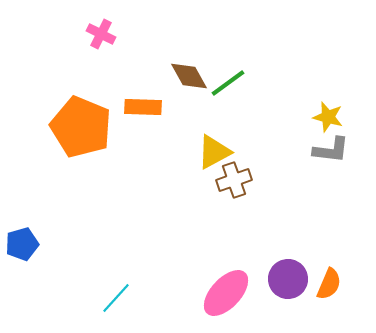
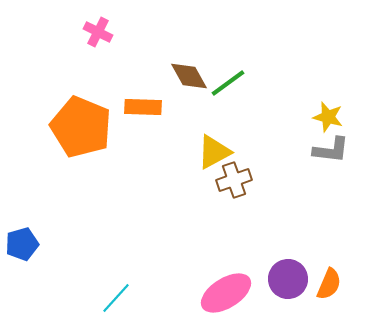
pink cross: moved 3 px left, 2 px up
pink ellipse: rotated 15 degrees clockwise
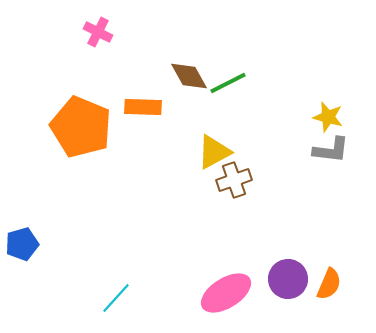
green line: rotated 9 degrees clockwise
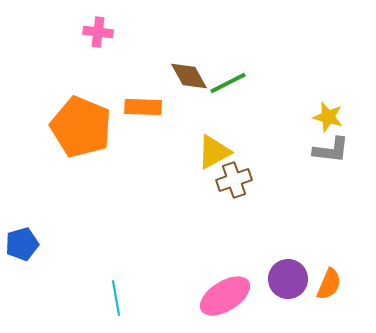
pink cross: rotated 20 degrees counterclockwise
pink ellipse: moved 1 px left, 3 px down
cyan line: rotated 52 degrees counterclockwise
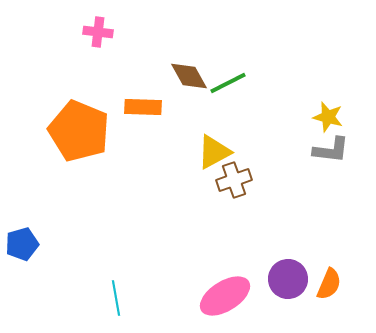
orange pentagon: moved 2 px left, 4 px down
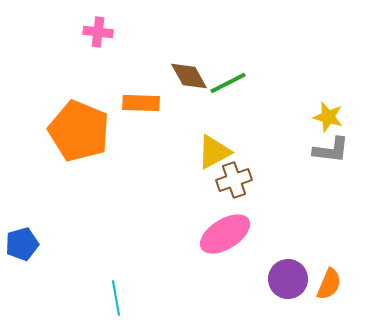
orange rectangle: moved 2 px left, 4 px up
pink ellipse: moved 62 px up
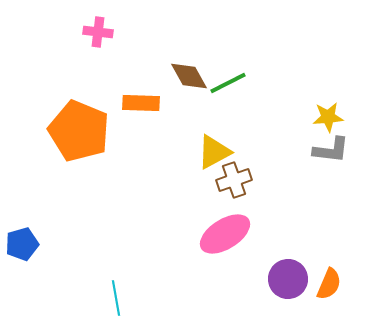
yellow star: rotated 20 degrees counterclockwise
